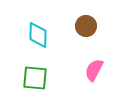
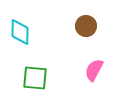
cyan diamond: moved 18 px left, 3 px up
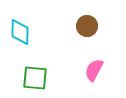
brown circle: moved 1 px right
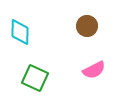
pink semicircle: rotated 145 degrees counterclockwise
green square: rotated 20 degrees clockwise
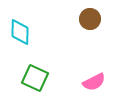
brown circle: moved 3 px right, 7 px up
pink semicircle: moved 12 px down
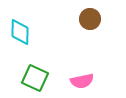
pink semicircle: moved 12 px left, 1 px up; rotated 15 degrees clockwise
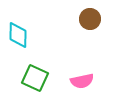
cyan diamond: moved 2 px left, 3 px down
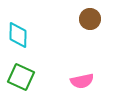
green square: moved 14 px left, 1 px up
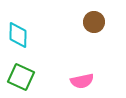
brown circle: moved 4 px right, 3 px down
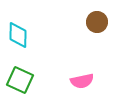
brown circle: moved 3 px right
green square: moved 1 px left, 3 px down
